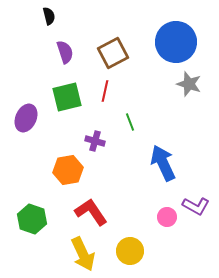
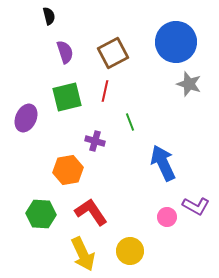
green hexagon: moved 9 px right, 5 px up; rotated 16 degrees counterclockwise
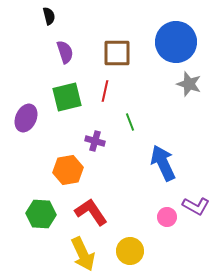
brown square: moved 4 px right; rotated 28 degrees clockwise
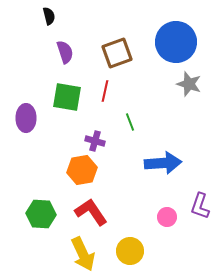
brown square: rotated 20 degrees counterclockwise
green square: rotated 24 degrees clockwise
purple ellipse: rotated 24 degrees counterclockwise
blue arrow: rotated 111 degrees clockwise
orange hexagon: moved 14 px right
purple L-shape: moved 4 px right; rotated 80 degrees clockwise
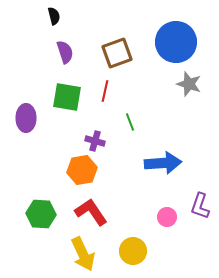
black semicircle: moved 5 px right
yellow circle: moved 3 px right
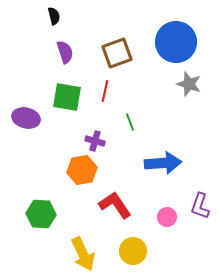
purple ellipse: rotated 76 degrees counterclockwise
red L-shape: moved 24 px right, 7 px up
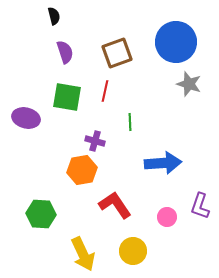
green line: rotated 18 degrees clockwise
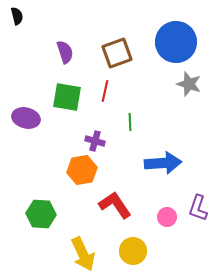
black semicircle: moved 37 px left
purple L-shape: moved 2 px left, 2 px down
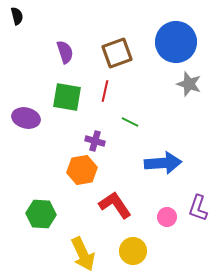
green line: rotated 60 degrees counterclockwise
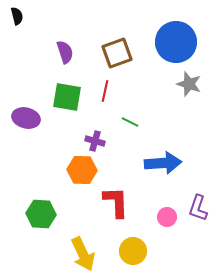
orange hexagon: rotated 12 degrees clockwise
red L-shape: moved 1 px right, 3 px up; rotated 32 degrees clockwise
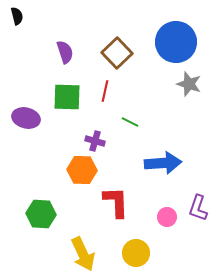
brown square: rotated 24 degrees counterclockwise
green square: rotated 8 degrees counterclockwise
yellow circle: moved 3 px right, 2 px down
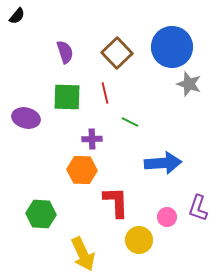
black semicircle: rotated 54 degrees clockwise
blue circle: moved 4 px left, 5 px down
red line: moved 2 px down; rotated 25 degrees counterclockwise
purple cross: moved 3 px left, 2 px up; rotated 18 degrees counterclockwise
yellow circle: moved 3 px right, 13 px up
